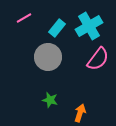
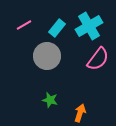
pink line: moved 7 px down
gray circle: moved 1 px left, 1 px up
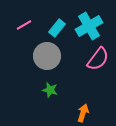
green star: moved 10 px up
orange arrow: moved 3 px right
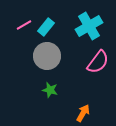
cyan rectangle: moved 11 px left, 1 px up
pink semicircle: moved 3 px down
orange arrow: rotated 12 degrees clockwise
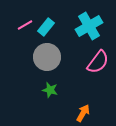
pink line: moved 1 px right
gray circle: moved 1 px down
